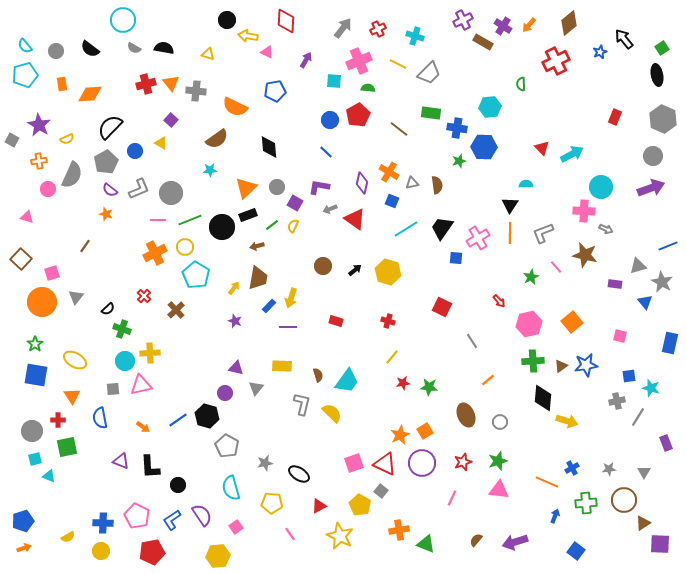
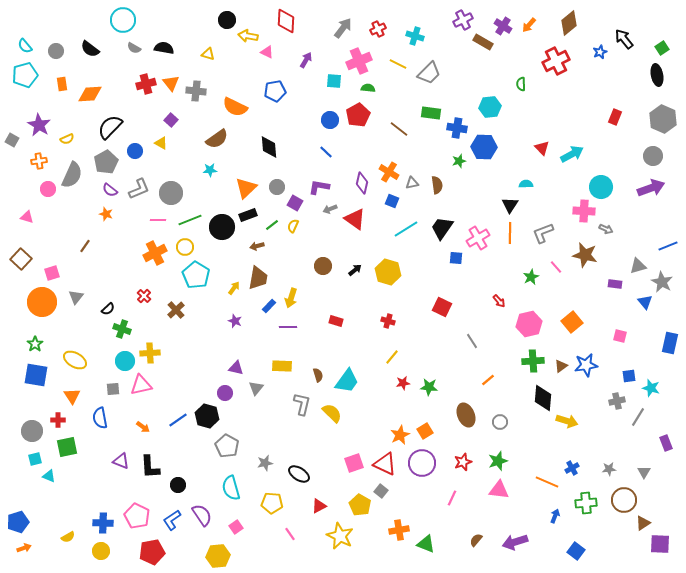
blue pentagon at (23, 521): moved 5 px left, 1 px down
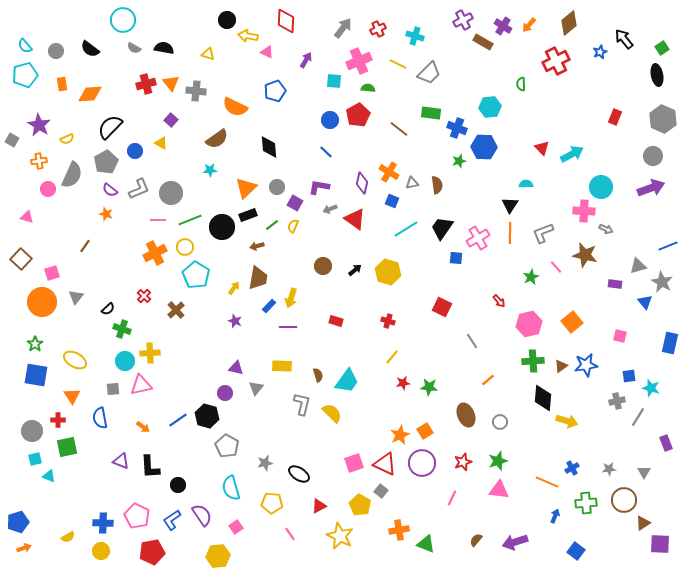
blue pentagon at (275, 91): rotated 10 degrees counterclockwise
blue cross at (457, 128): rotated 12 degrees clockwise
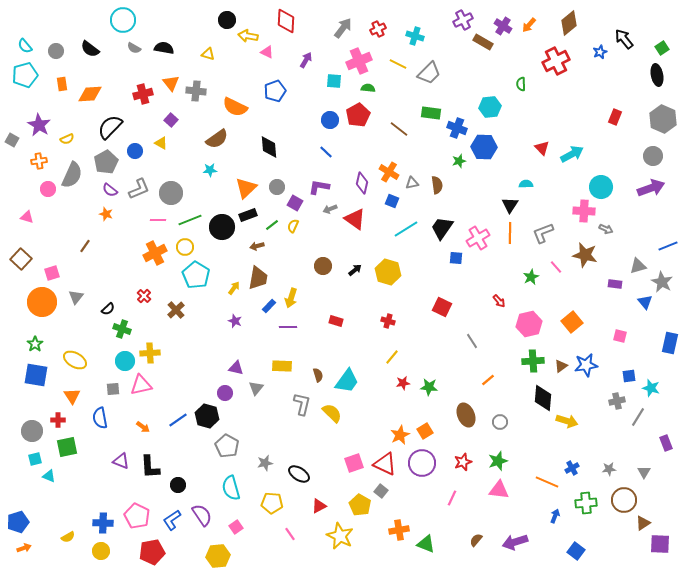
red cross at (146, 84): moved 3 px left, 10 px down
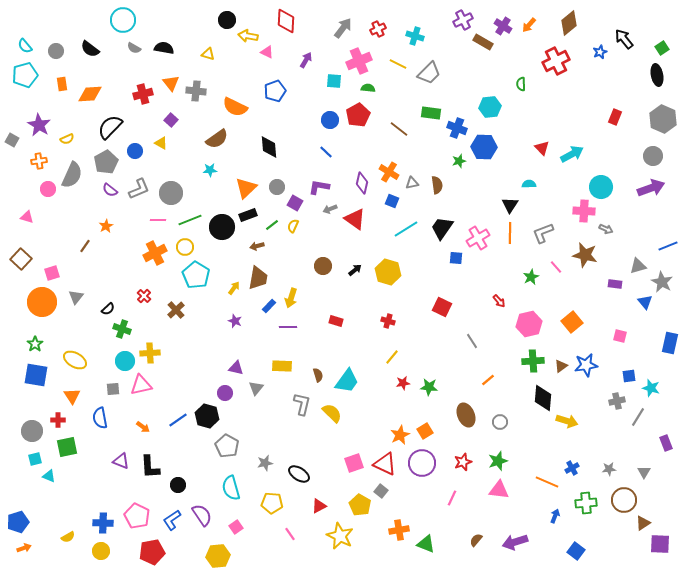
cyan semicircle at (526, 184): moved 3 px right
orange star at (106, 214): moved 12 px down; rotated 24 degrees clockwise
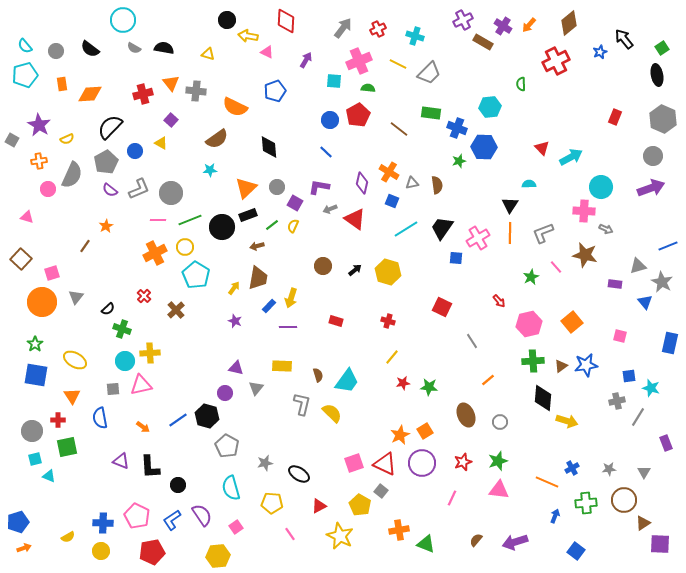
cyan arrow at (572, 154): moved 1 px left, 3 px down
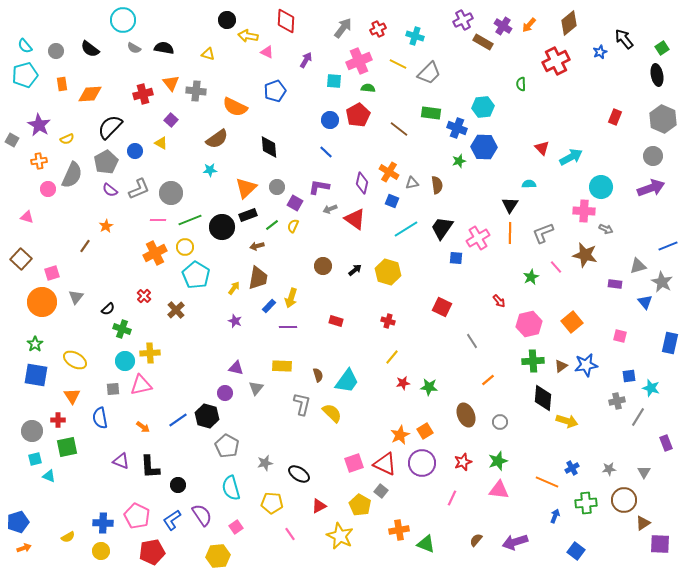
cyan hexagon at (490, 107): moved 7 px left
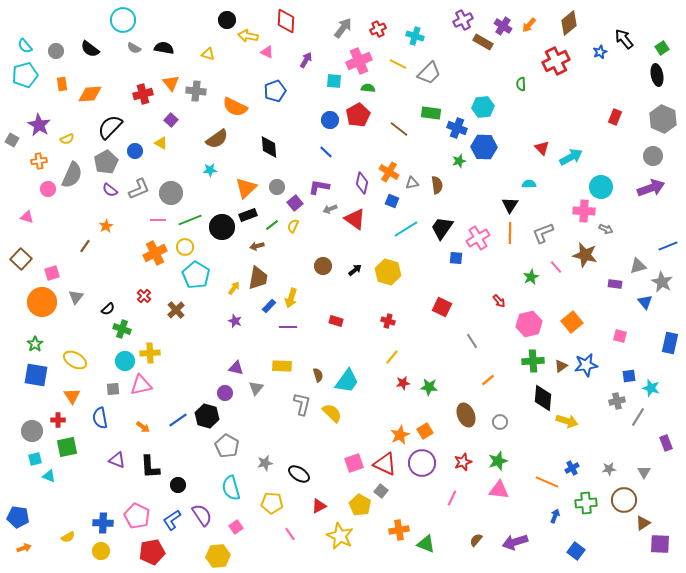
purple square at (295, 203): rotated 21 degrees clockwise
purple triangle at (121, 461): moved 4 px left, 1 px up
blue pentagon at (18, 522): moved 5 px up; rotated 25 degrees clockwise
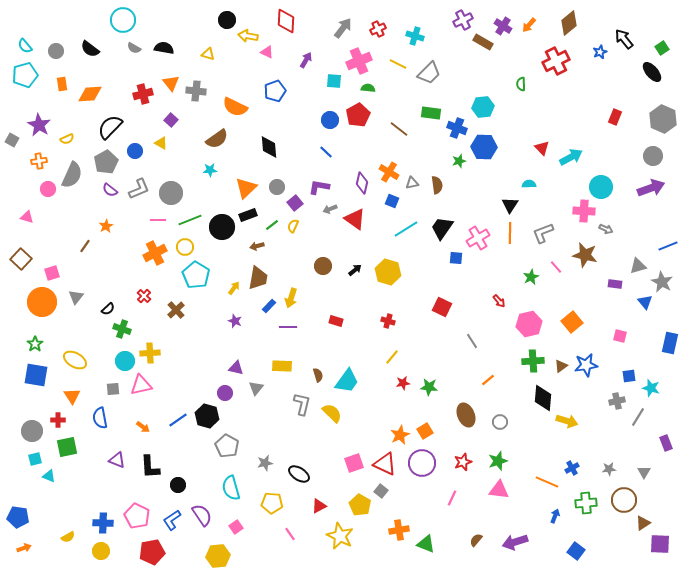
black ellipse at (657, 75): moved 5 px left, 3 px up; rotated 30 degrees counterclockwise
